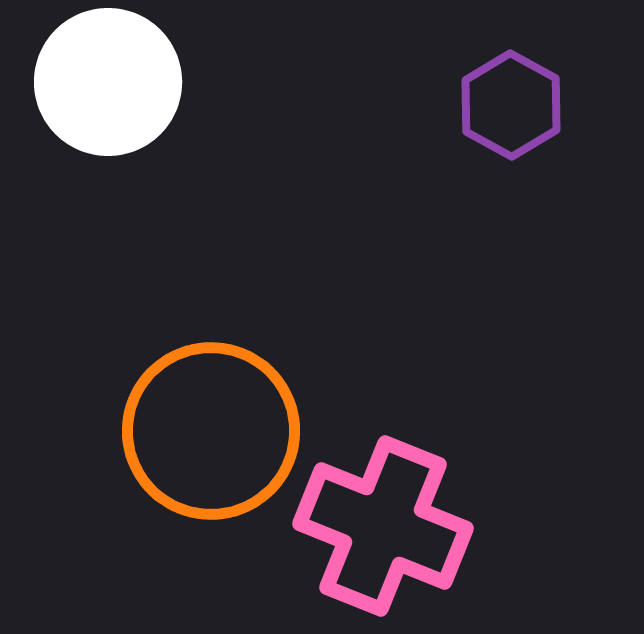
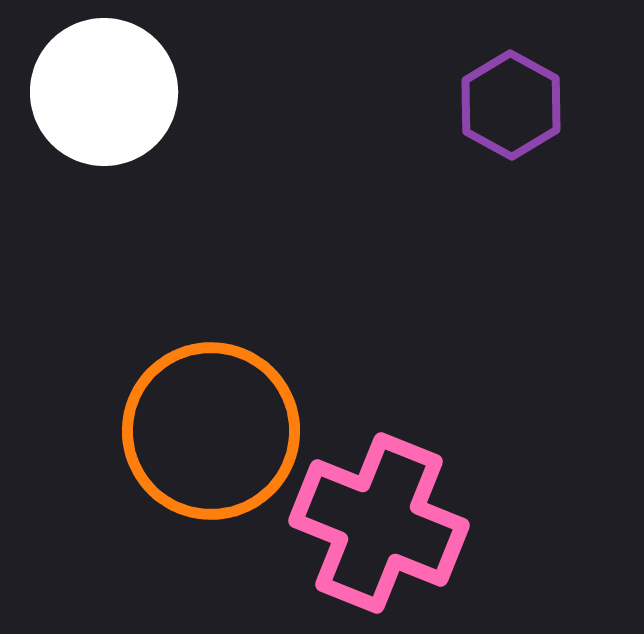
white circle: moved 4 px left, 10 px down
pink cross: moved 4 px left, 3 px up
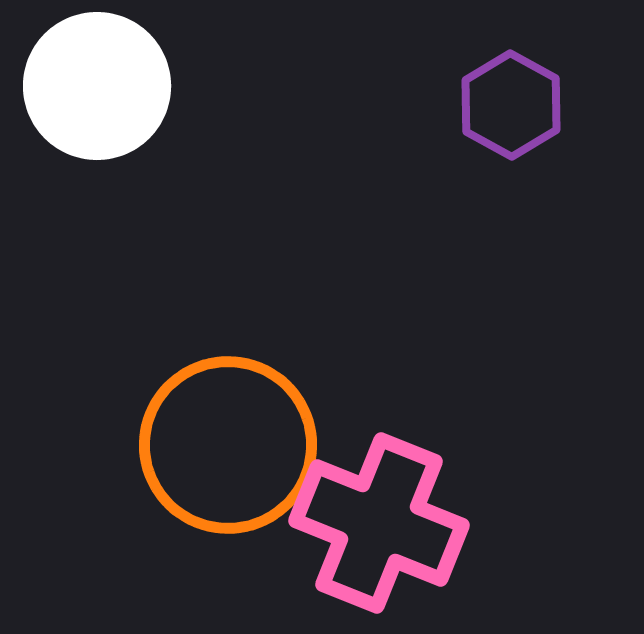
white circle: moved 7 px left, 6 px up
orange circle: moved 17 px right, 14 px down
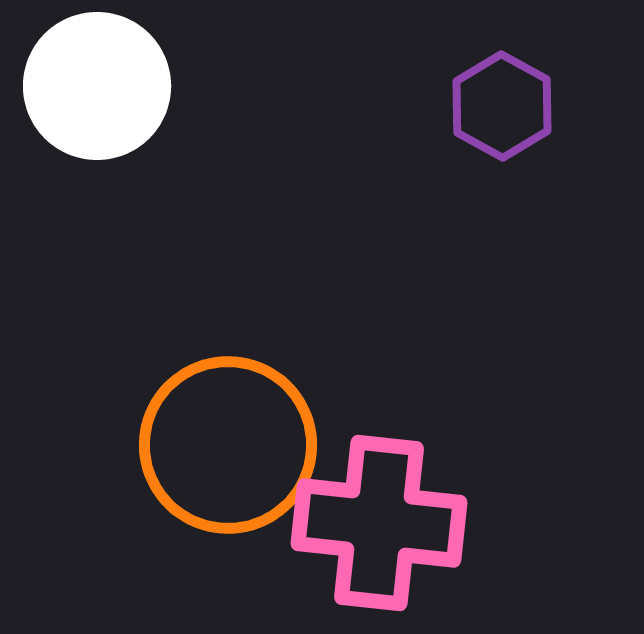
purple hexagon: moved 9 px left, 1 px down
pink cross: rotated 16 degrees counterclockwise
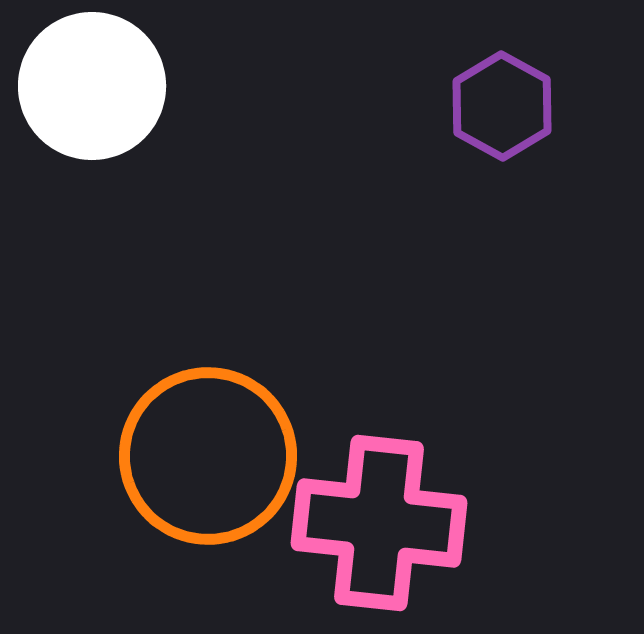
white circle: moved 5 px left
orange circle: moved 20 px left, 11 px down
